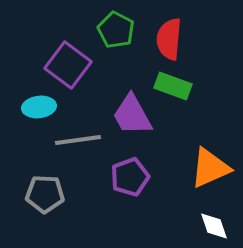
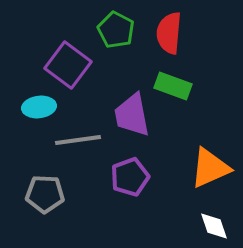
red semicircle: moved 6 px up
purple trapezoid: rotated 18 degrees clockwise
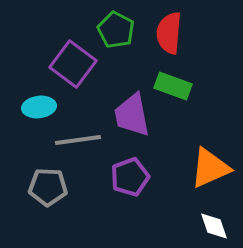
purple square: moved 5 px right, 1 px up
gray pentagon: moved 3 px right, 7 px up
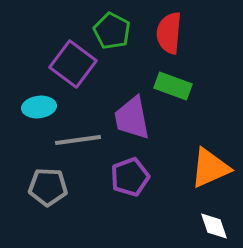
green pentagon: moved 4 px left, 1 px down
purple trapezoid: moved 3 px down
